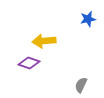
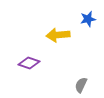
yellow arrow: moved 14 px right, 6 px up
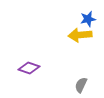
yellow arrow: moved 22 px right
purple diamond: moved 5 px down
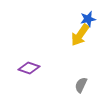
yellow arrow: rotated 50 degrees counterclockwise
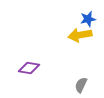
yellow arrow: rotated 45 degrees clockwise
purple diamond: rotated 10 degrees counterclockwise
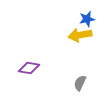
blue star: moved 1 px left
gray semicircle: moved 1 px left, 2 px up
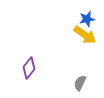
yellow arrow: moved 5 px right; rotated 135 degrees counterclockwise
purple diamond: rotated 60 degrees counterclockwise
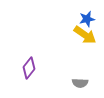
gray semicircle: rotated 112 degrees counterclockwise
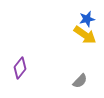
purple diamond: moved 9 px left
gray semicircle: moved 2 px up; rotated 49 degrees counterclockwise
